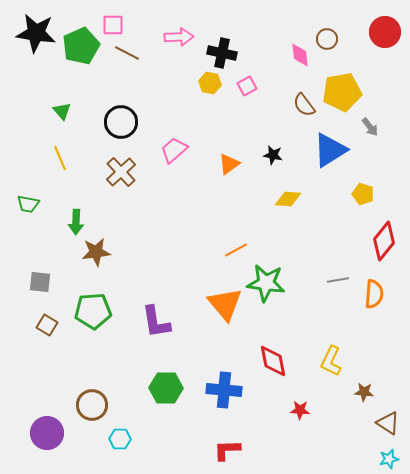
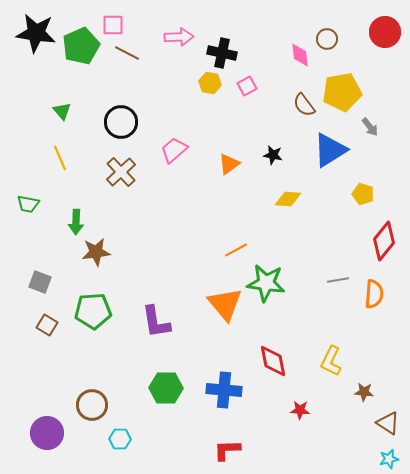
gray square at (40, 282): rotated 15 degrees clockwise
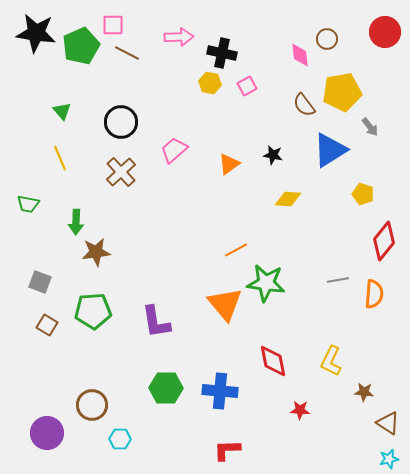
blue cross at (224, 390): moved 4 px left, 1 px down
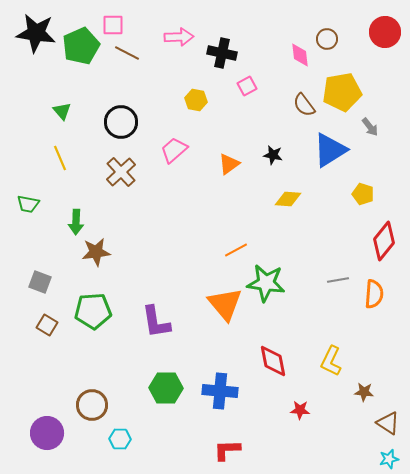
yellow hexagon at (210, 83): moved 14 px left, 17 px down
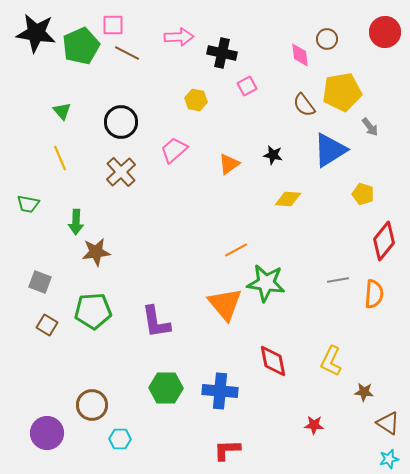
red star at (300, 410): moved 14 px right, 15 px down
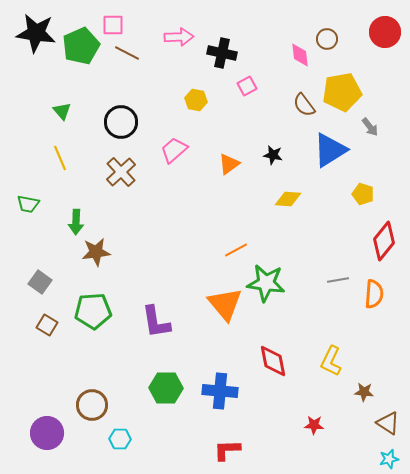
gray square at (40, 282): rotated 15 degrees clockwise
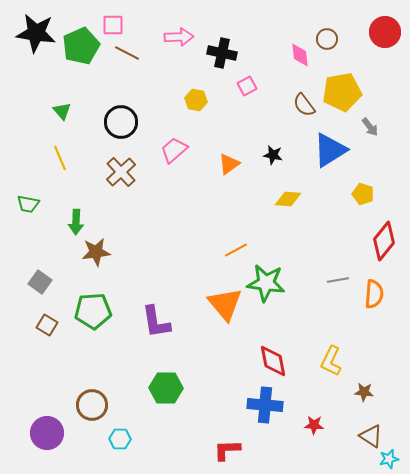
blue cross at (220, 391): moved 45 px right, 14 px down
brown triangle at (388, 423): moved 17 px left, 13 px down
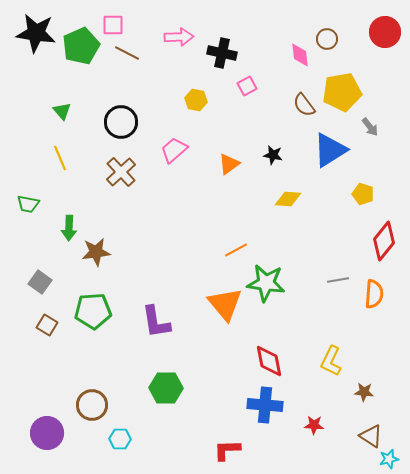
green arrow at (76, 222): moved 7 px left, 6 px down
red diamond at (273, 361): moved 4 px left
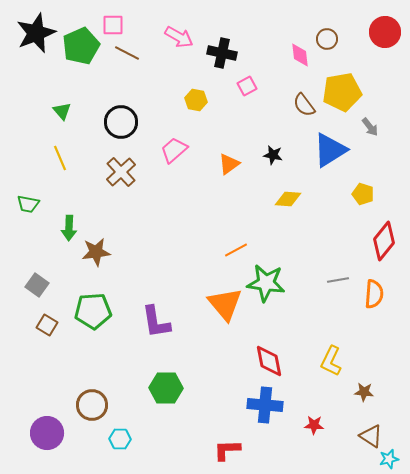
black star at (36, 33): rotated 30 degrees counterclockwise
pink arrow at (179, 37): rotated 32 degrees clockwise
gray square at (40, 282): moved 3 px left, 3 px down
